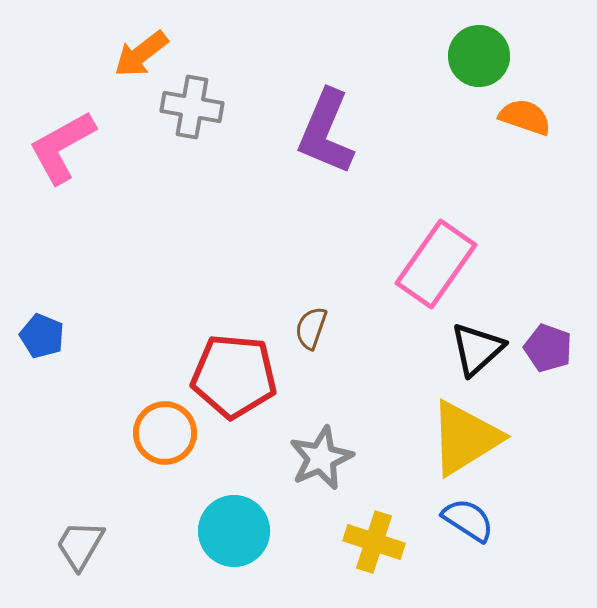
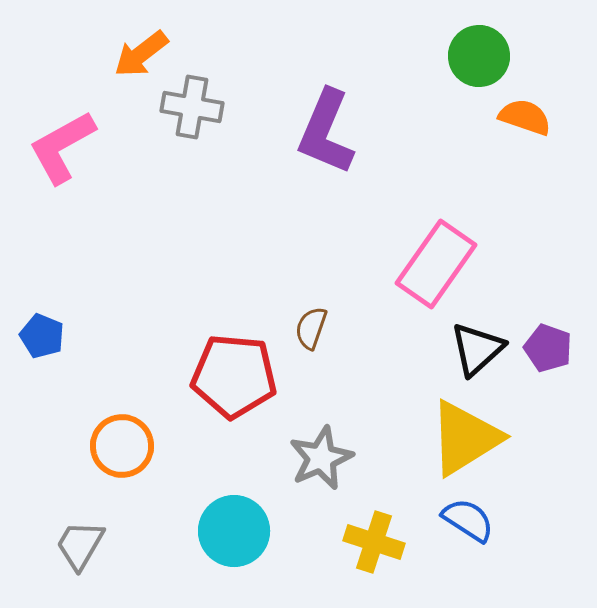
orange circle: moved 43 px left, 13 px down
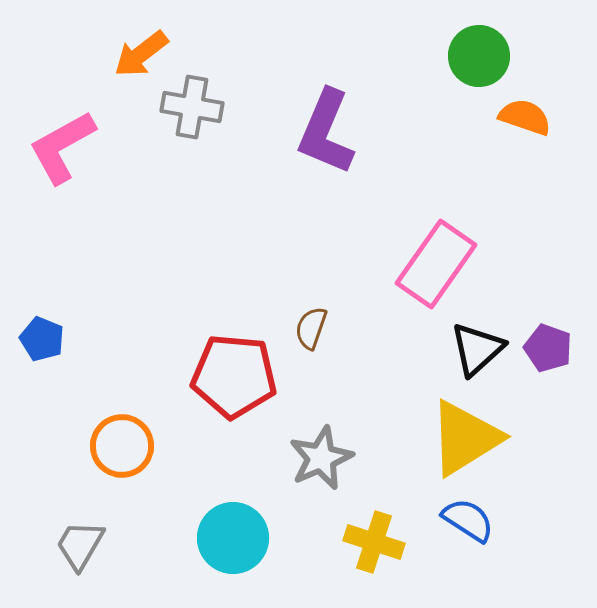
blue pentagon: moved 3 px down
cyan circle: moved 1 px left, 7 px down
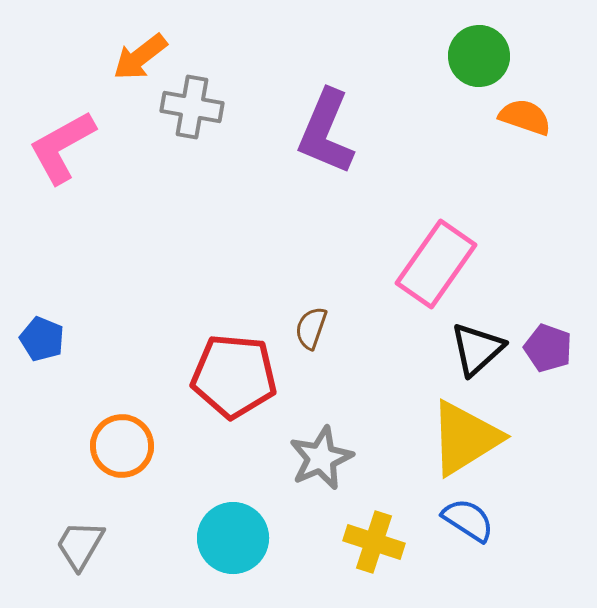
orange arrow: moved 1 px left, 3 px down
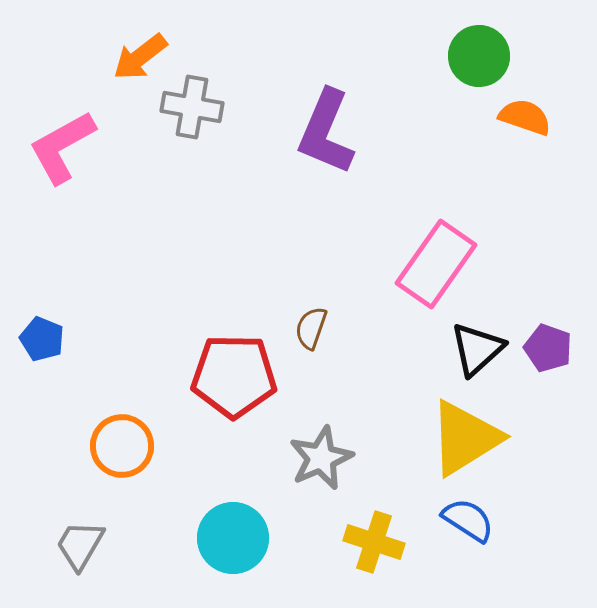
red pentagon: rotated 4 degrees counterclockwise
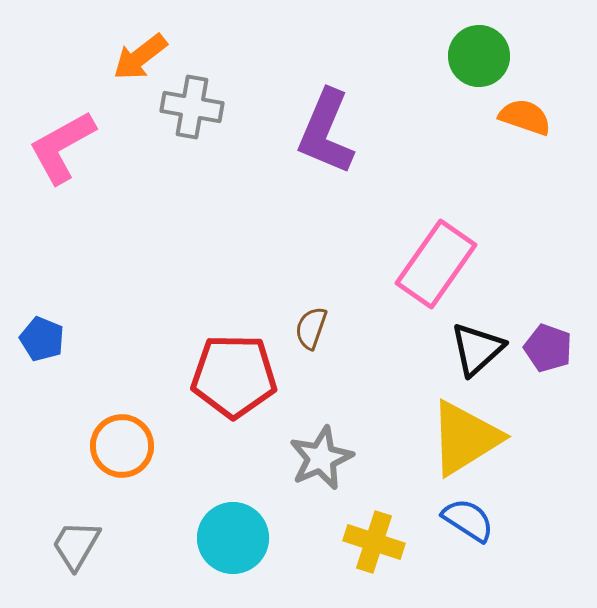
gray trapezoid: moved 4 px left
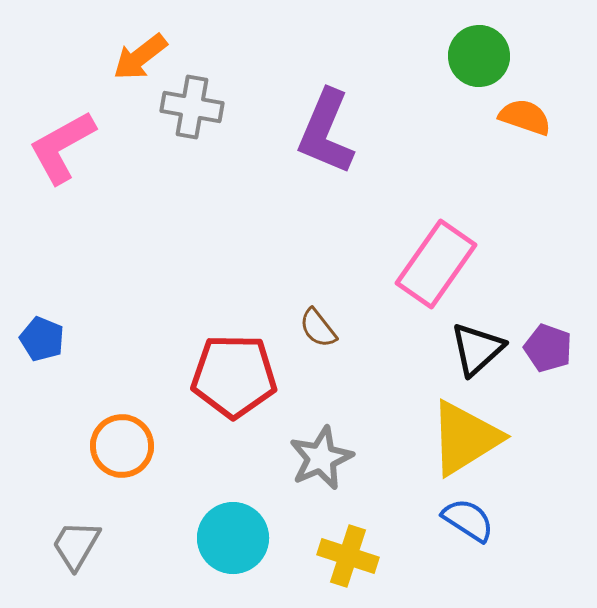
brown semicircle: moved 7 px right; rotated 57 degrees counterclockwise
yellow cross: moved 26 px left, 14 px down
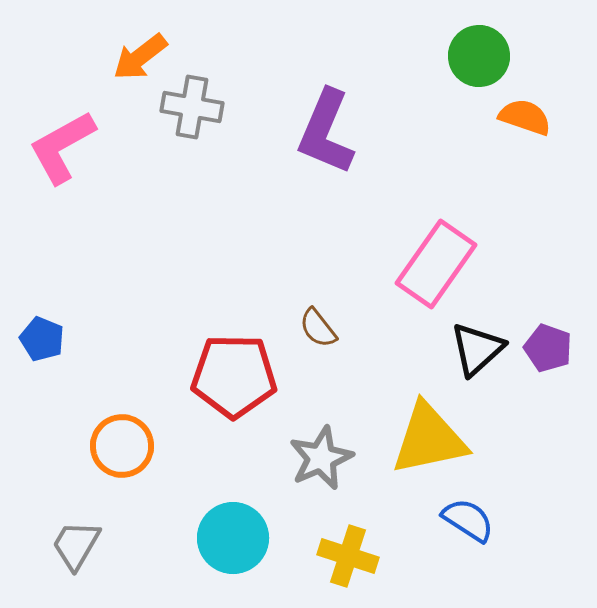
yellow triangle: moved 36 px left, 1 px down; rotated 20 degrees clockwise
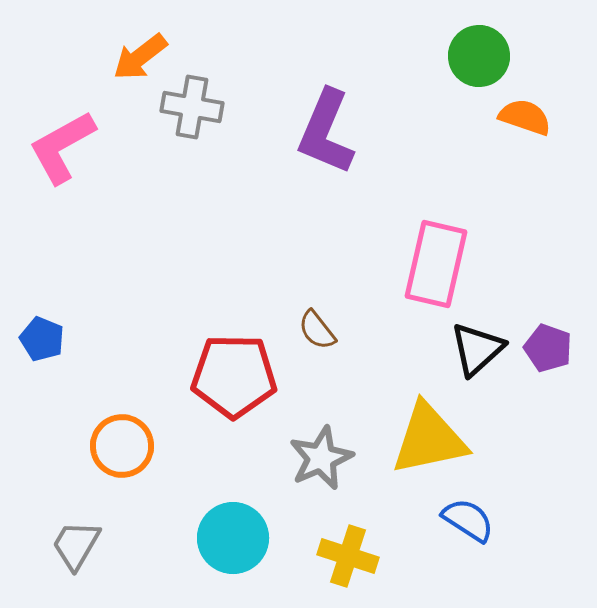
pink rectangle: rotated 22 degrees counterclockwise
brown semicircle: moved 1 px left, 2 px down
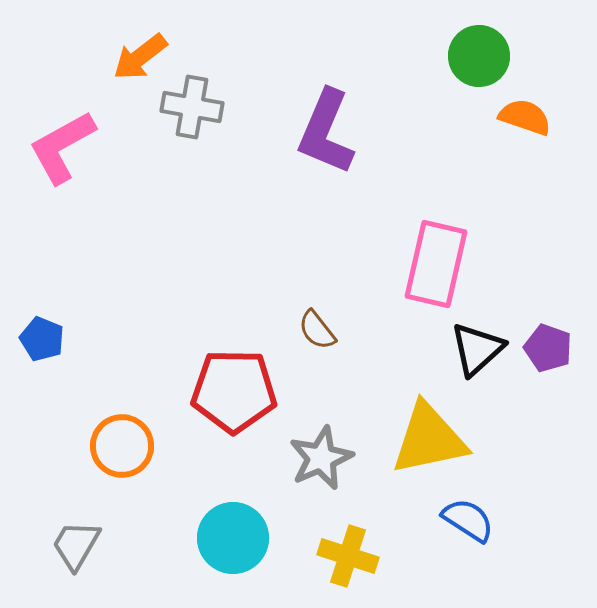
red pentagon: moved 15 px down
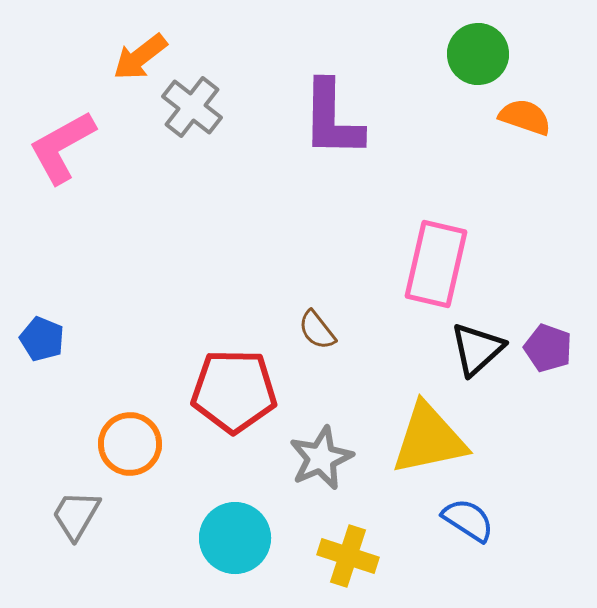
green circle: moved 1 px left, 2 px up
gray cross: rotated 28 degrees clockwise
purple L-shape: moved 6 px right, 13 px up; rotated 22 degrees counterclockwise
orange circle: moved 8 px right, 2 px up
cyan circle: moved 2 px right
gray trapezoid: moved 30 px up
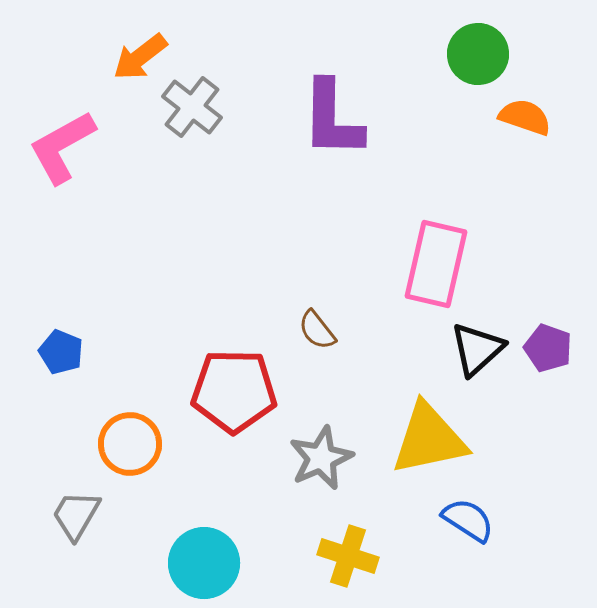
blue pentagon: moved 19 px right, 13 px down
cyan circle: moved 31 px left, 25 px down
